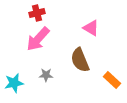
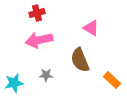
pink arrow: moved 1 px right, 1 px down; rotated 36 degrees clockwise
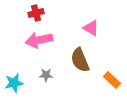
red cross: moved 1 px left
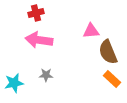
pink triangle: moved 3 px down; rotated 36 degrees counterclockwise
pink arrow: rotated 20 degrees clockwise
brown semicircle: moved 28 px right, 8 px up
orange rectangle: moved 1 px up
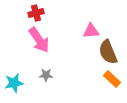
pink arrow: rotated 132 degrees counterclockwise
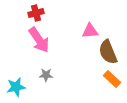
pink triangle: moved 1 px left
cyan star: moved 2 px right, 4 px down
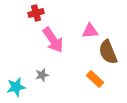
pink arrow: moved 14 px right
gray star: moved 4 px left; rotated 16 degrees counterclockwise
orange rectangle: moved 17 px left
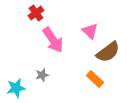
red cross: rotated 21 degrees counterclockwise
pink triangle: rotated 48 degrees clockwise
brown semicircle: rotated 105 degrees counterclockwise
cyan star: moved 1 px down
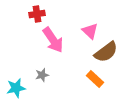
red cross: moved 1 px right, 1 px down; rotated 28 degrees clockwise
brown semicircle: moved 2 px left
